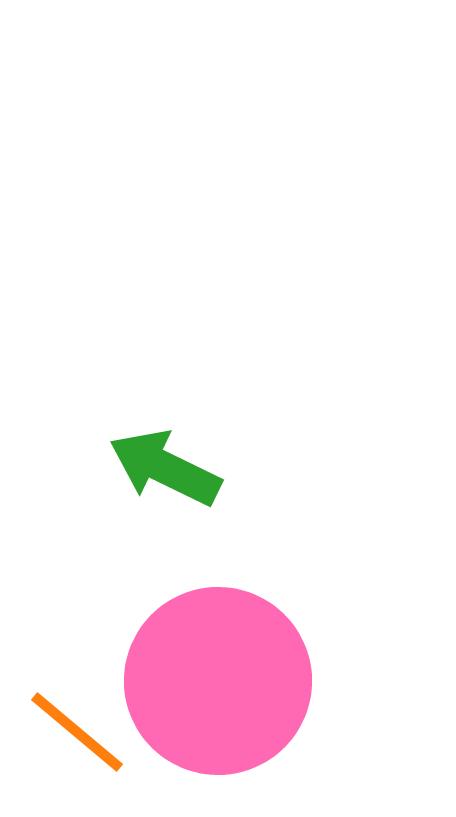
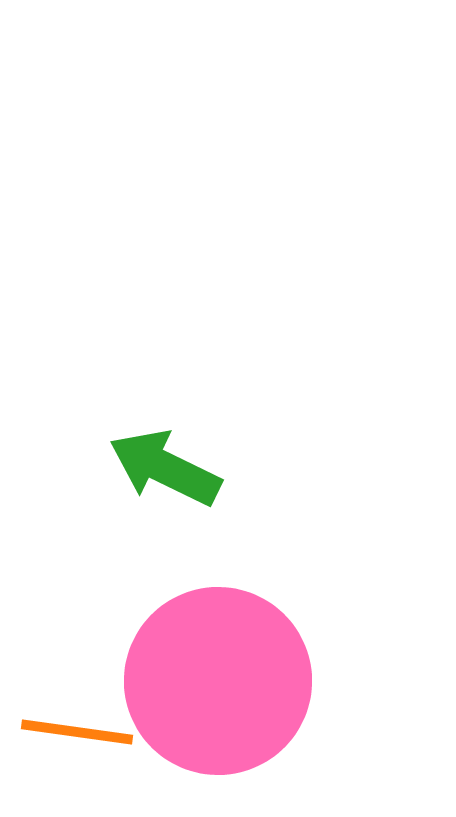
orange line: rotated 32 degrees counterclockwise
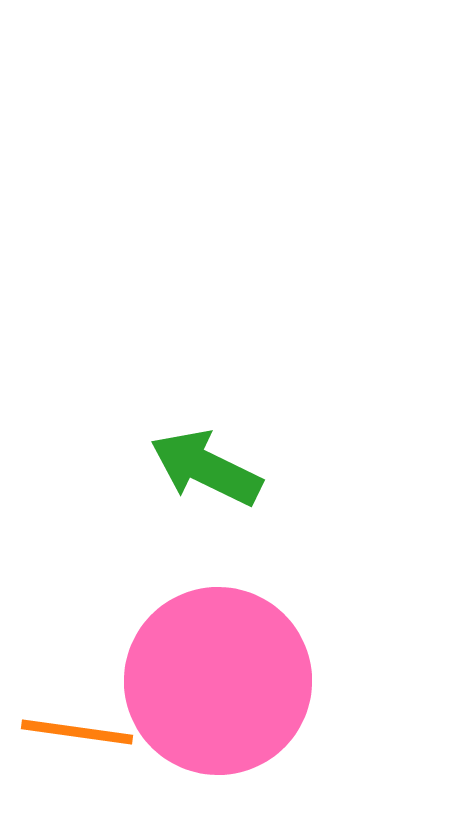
green arrow: moved 41 px right
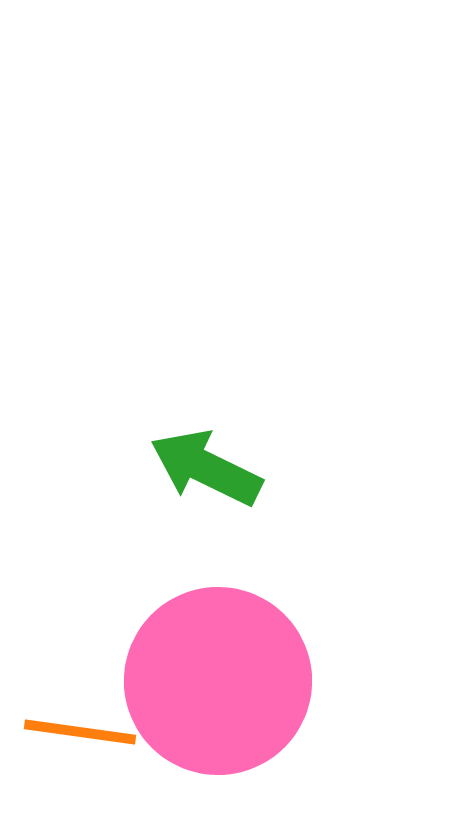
orange line: moved 3 px right
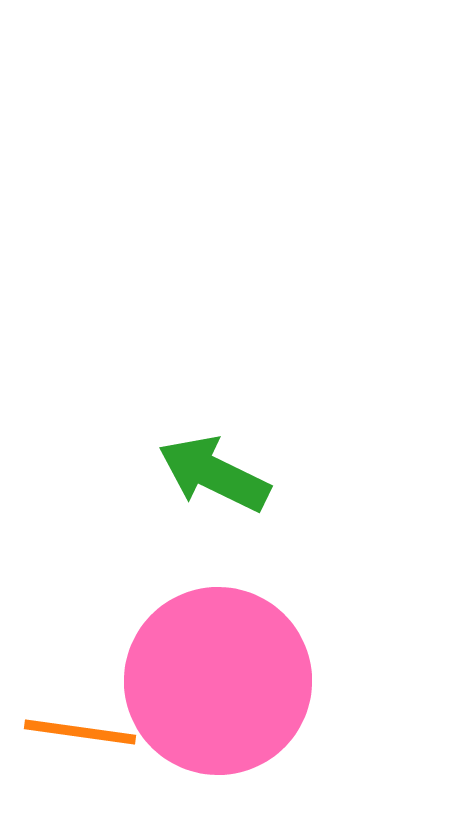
green arrow: moved 8 px right, 6 px down
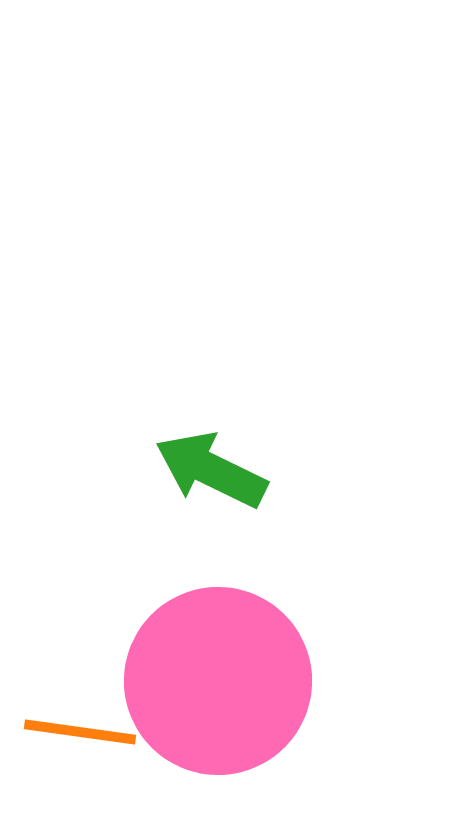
green arrow: moved 3 px left, 4 px up
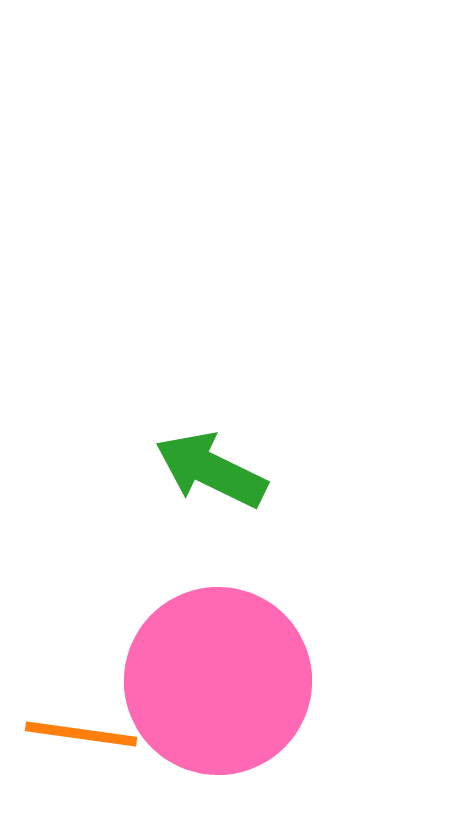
orange line: moved 1 px right, 2 px down
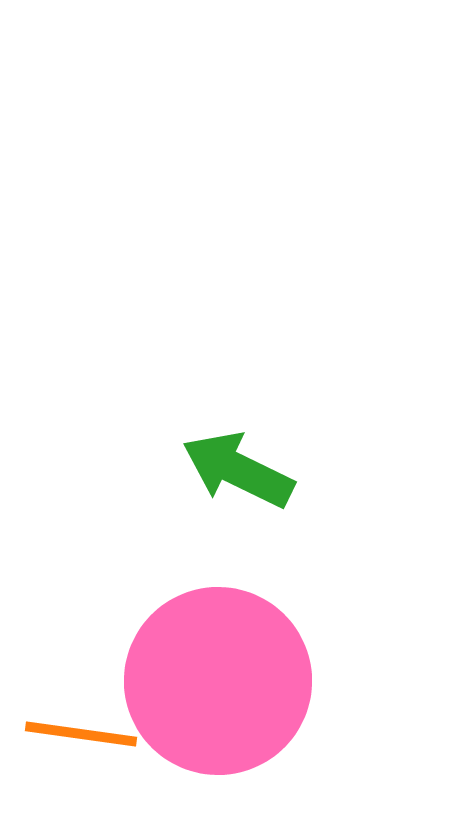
green arrow: moved 27 px right
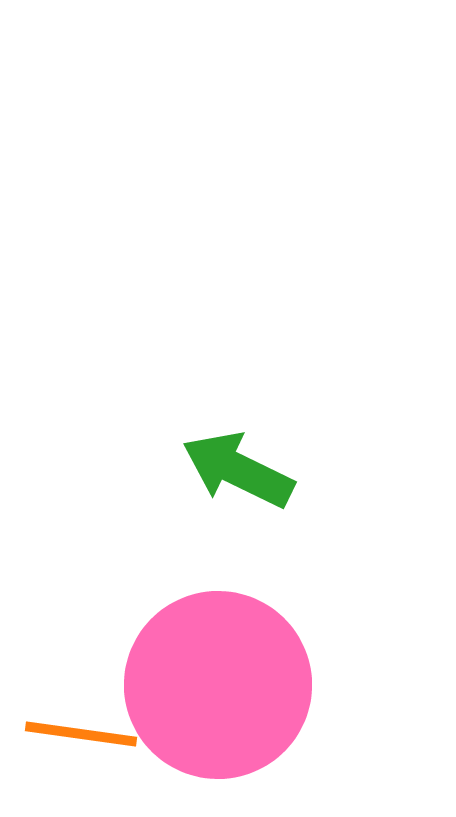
pink circle: moved 4 px down
